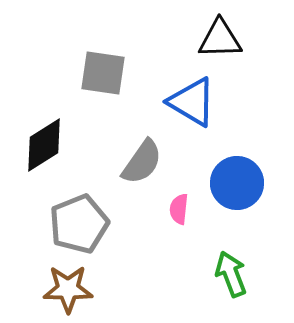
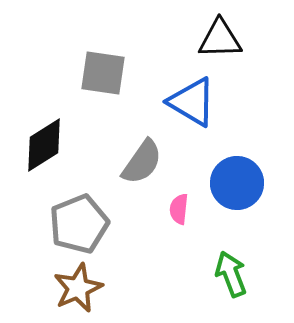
brown star: moved 10 px right, 1 px up; rotated 24 degrees counterclockwise
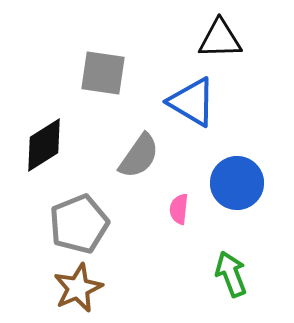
gray semicircle: moved 3 px left, 6 px up
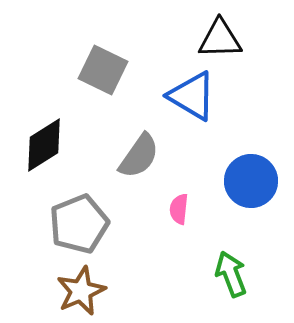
gray square: moved 3 px up; rotated 18 degrees clockwise
blue triangle: moved 6 px up
blue circle: moved 14 px right, 2 px up
brown star: moved 3 px right, 3 px down
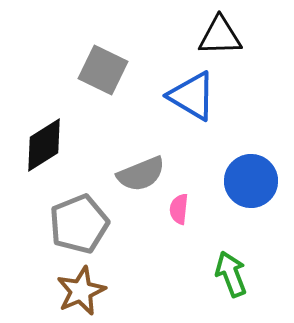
black triangle: moved 3 px up
gray semicircle: moved 2 px right, 18 px down; rotated 33 degrees clockwise
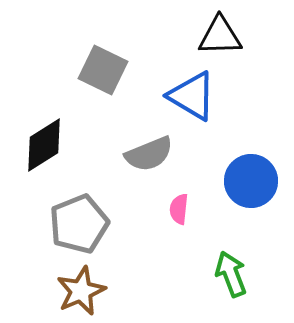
gray semicircle: moved 8 px right, 20 px up
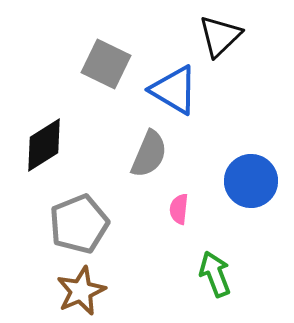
black triangle: rotated 42 degrees counterclockwise
gray square: moved 3 px right, 6 px up
blue triangle: moved 18 px left, 6 px up
gray semicircle: rotated 45 degrees counterclockwise
green arrow: moved 16 px left
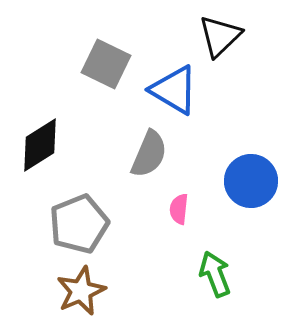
black diamond: moved 4 px left
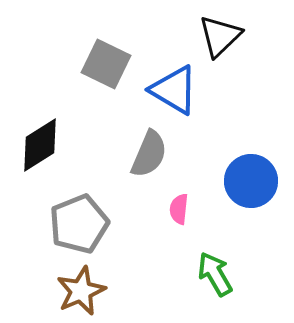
green arrow: rotated 9 degrees counterclockwise
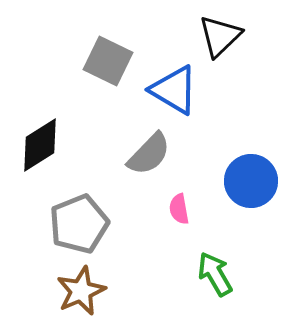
gray square: moved 2 px right, 3 px up
gray semicircle: rotated 21 degrees clockwise
pink semicircle: rotated 16 degrees counterclockwise
